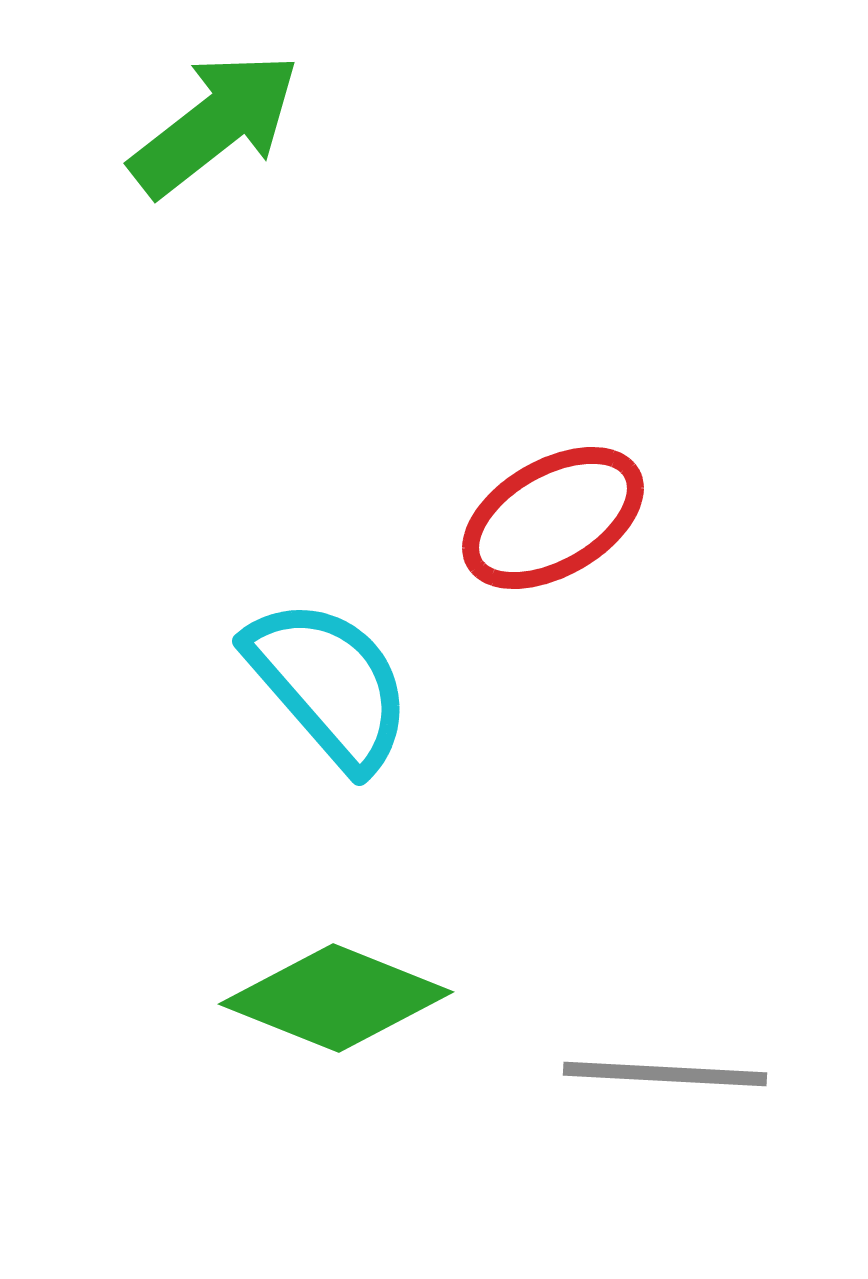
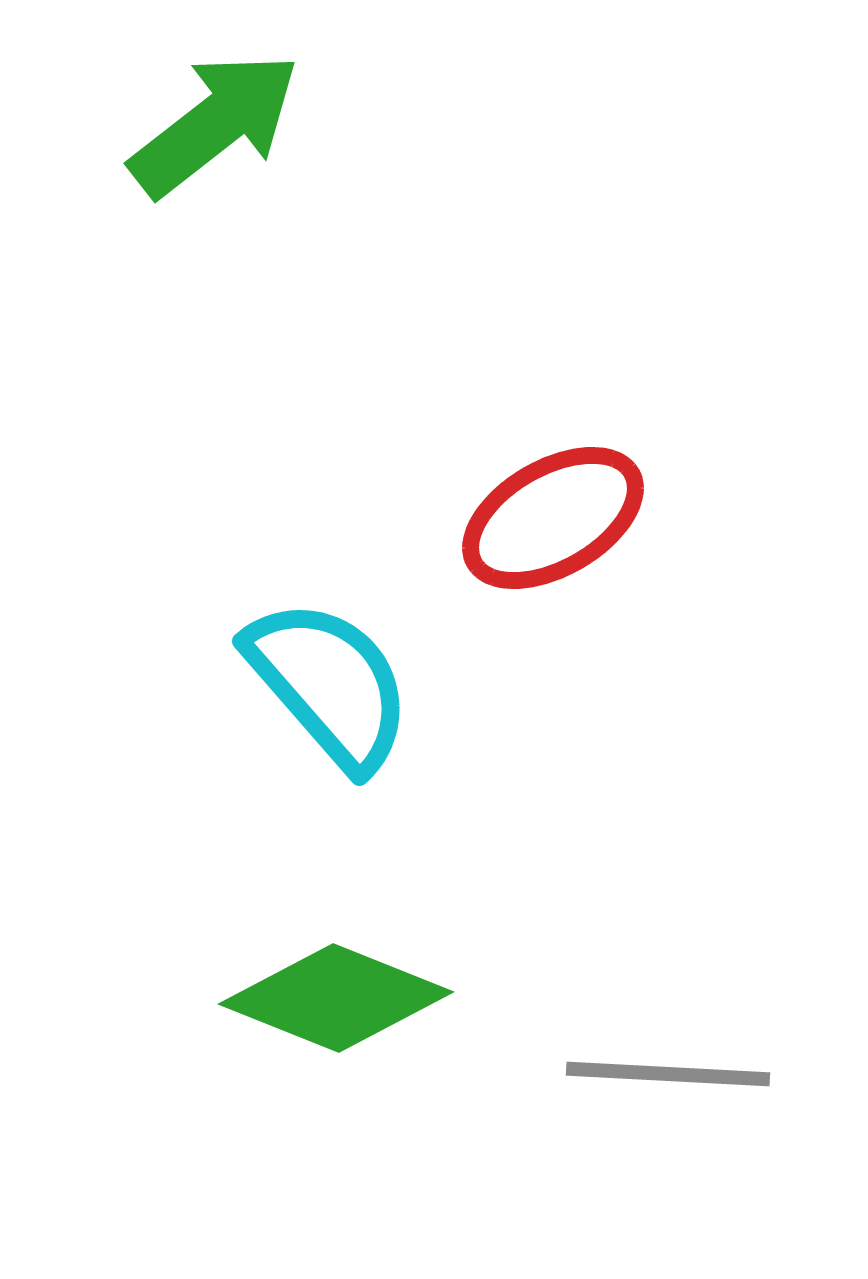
gray line: moved 3 px right
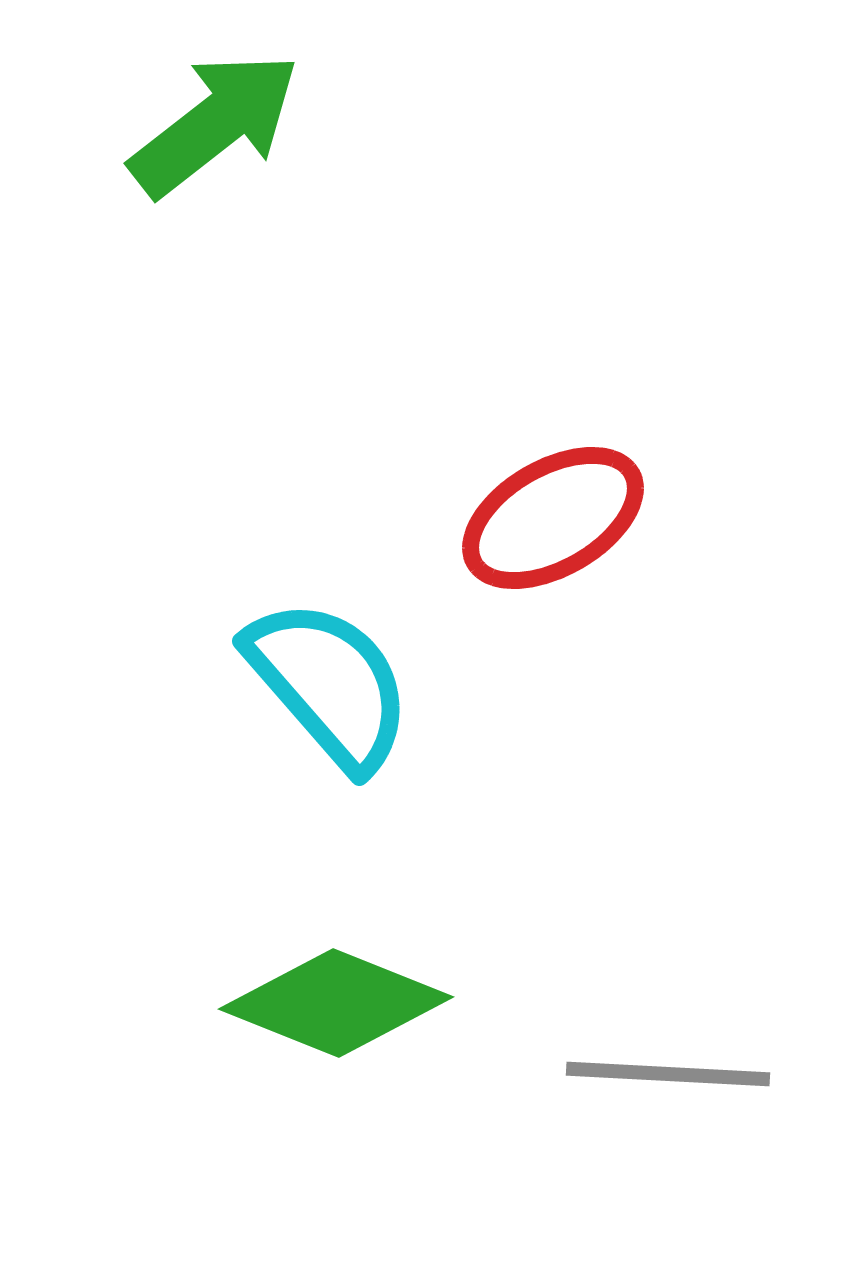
green diamond: moved 5 px down
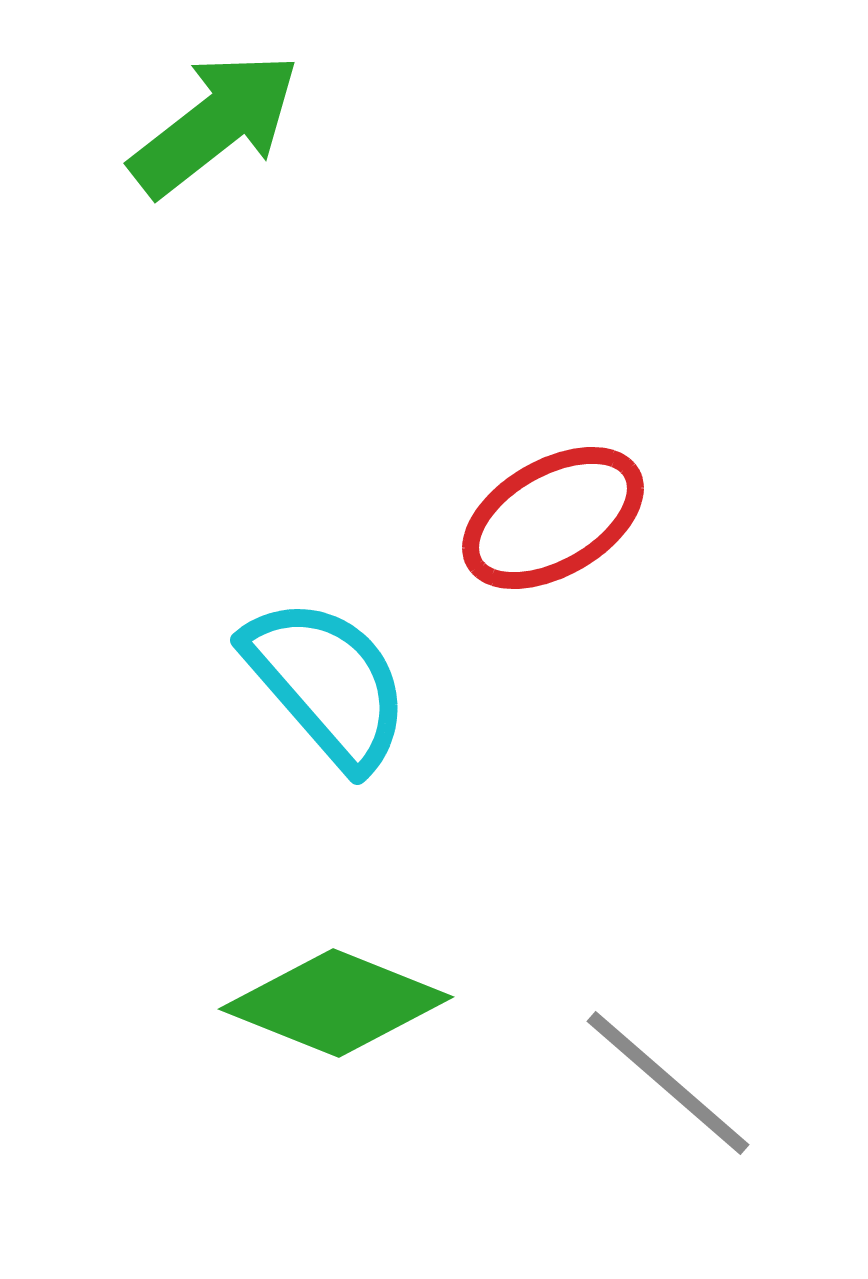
cyan semicircle: moved 2 px left, 1 px up
gray line: moved 9 px down; rotated 38 degrees clockwise
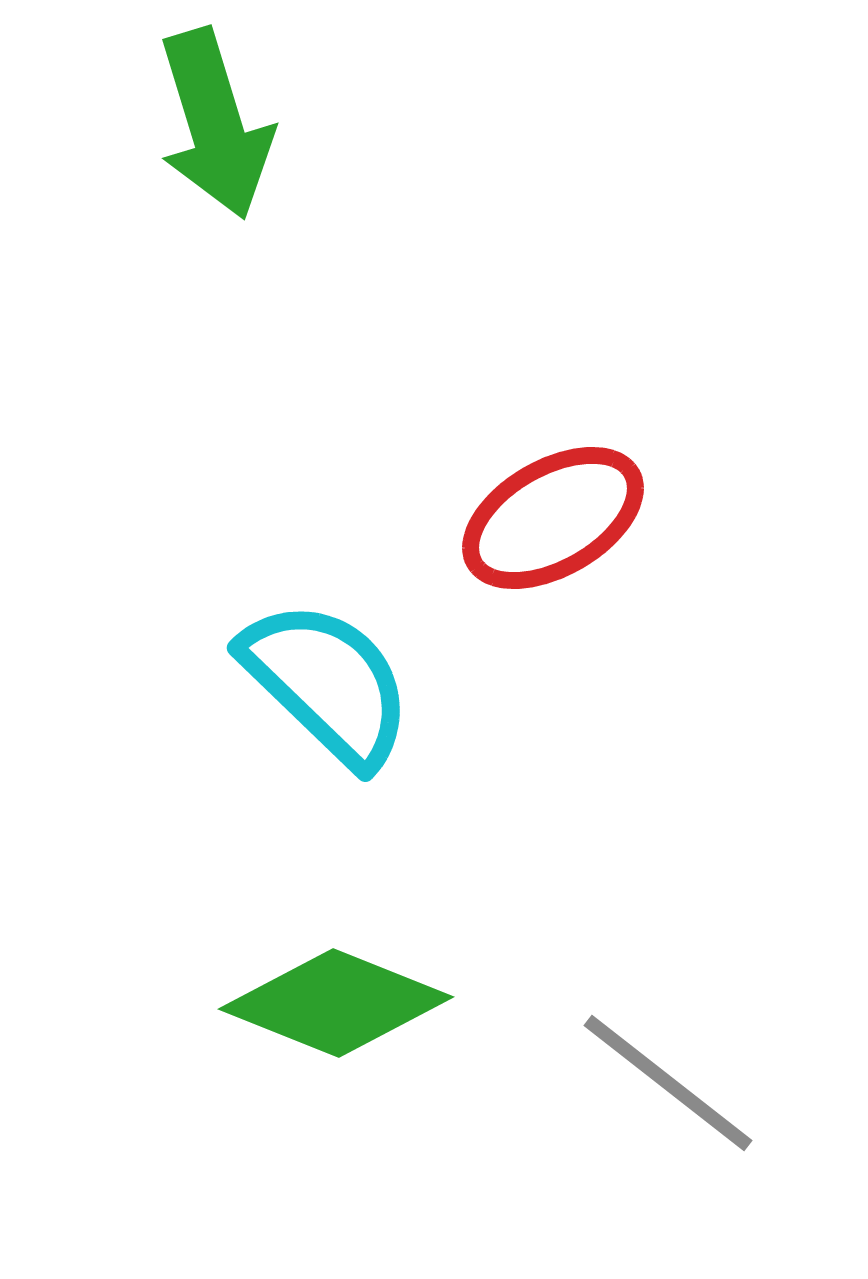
green arrow: rotated 111 degrees clockwise
cyan semicircle: rotated 5 degrees counterclockwise
gray line: rotated 3 degrees counterclockwise
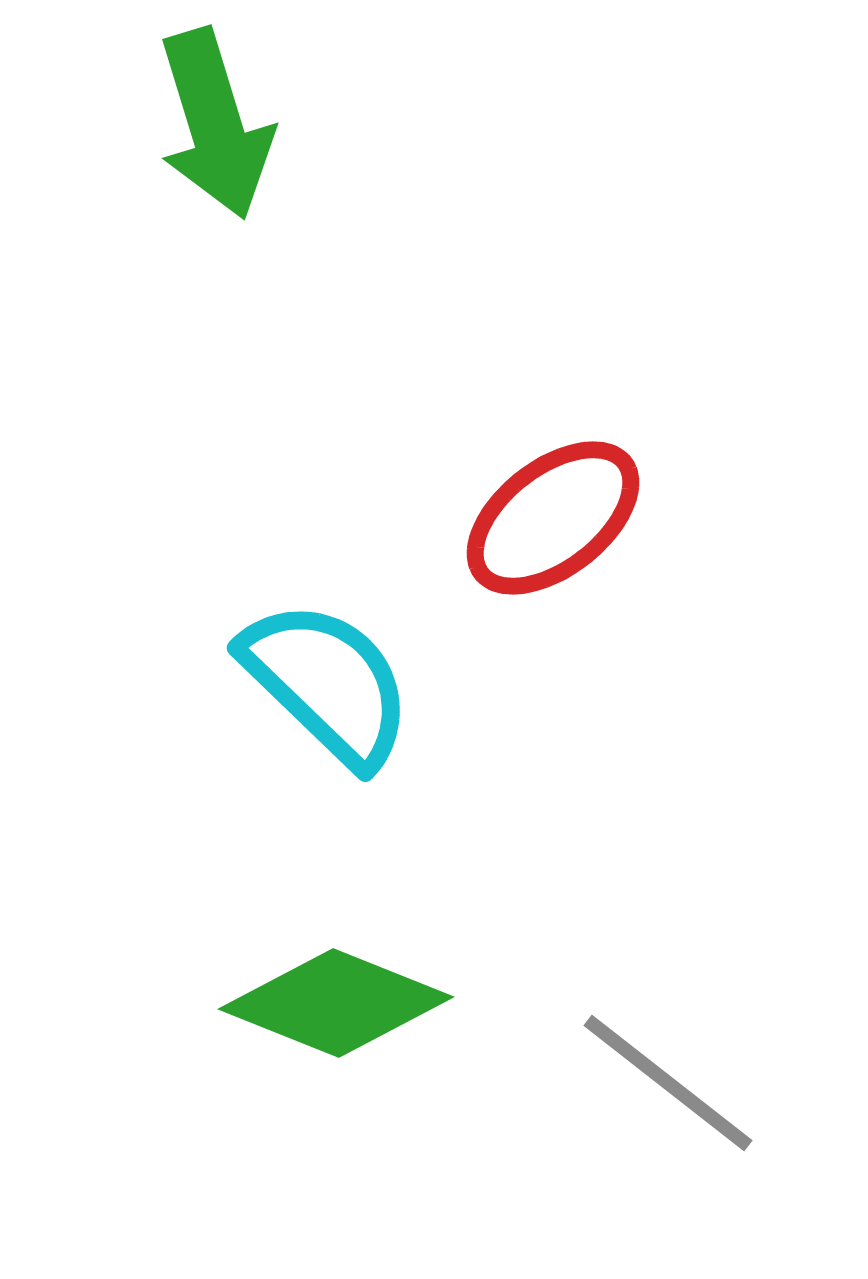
red ellipse: rotated 8 degrees counterclockwise
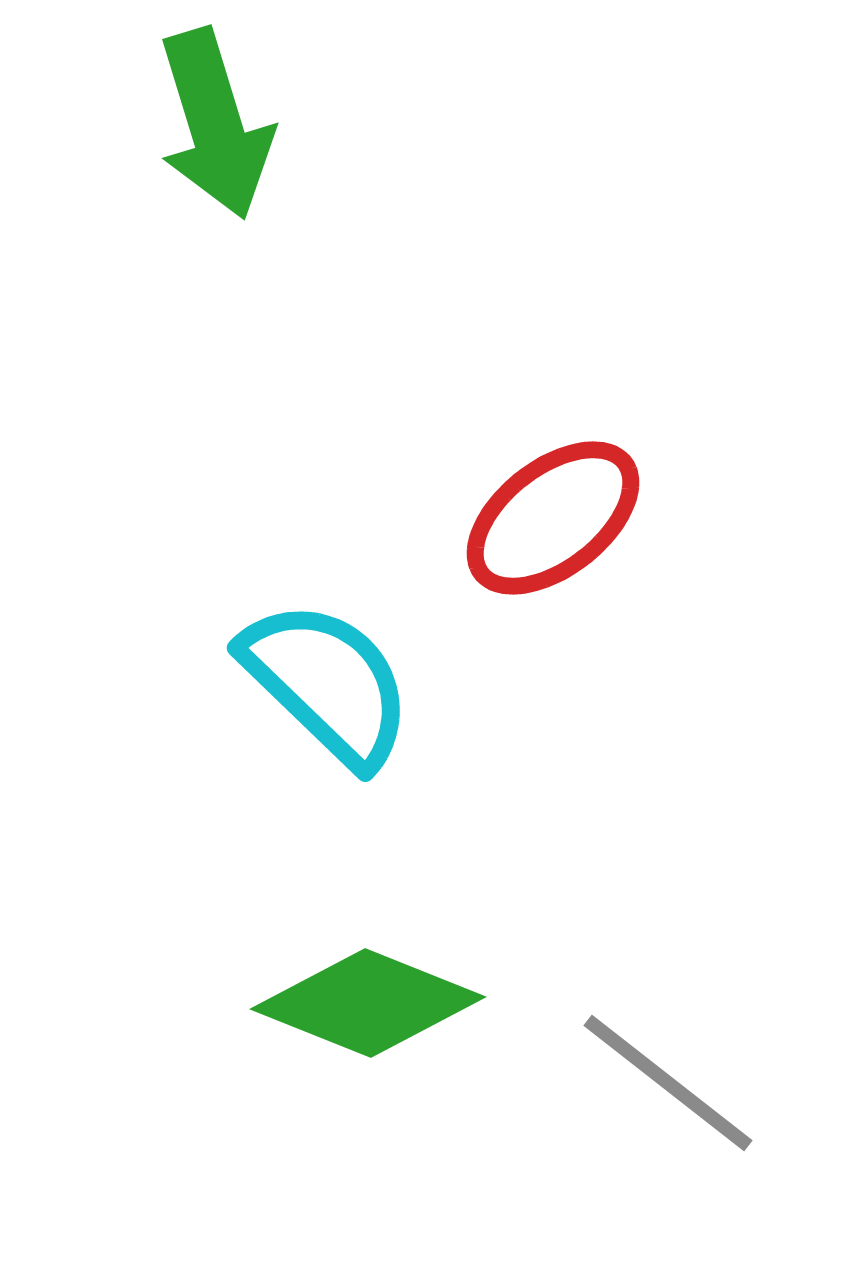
green diamond: moved 32 px right
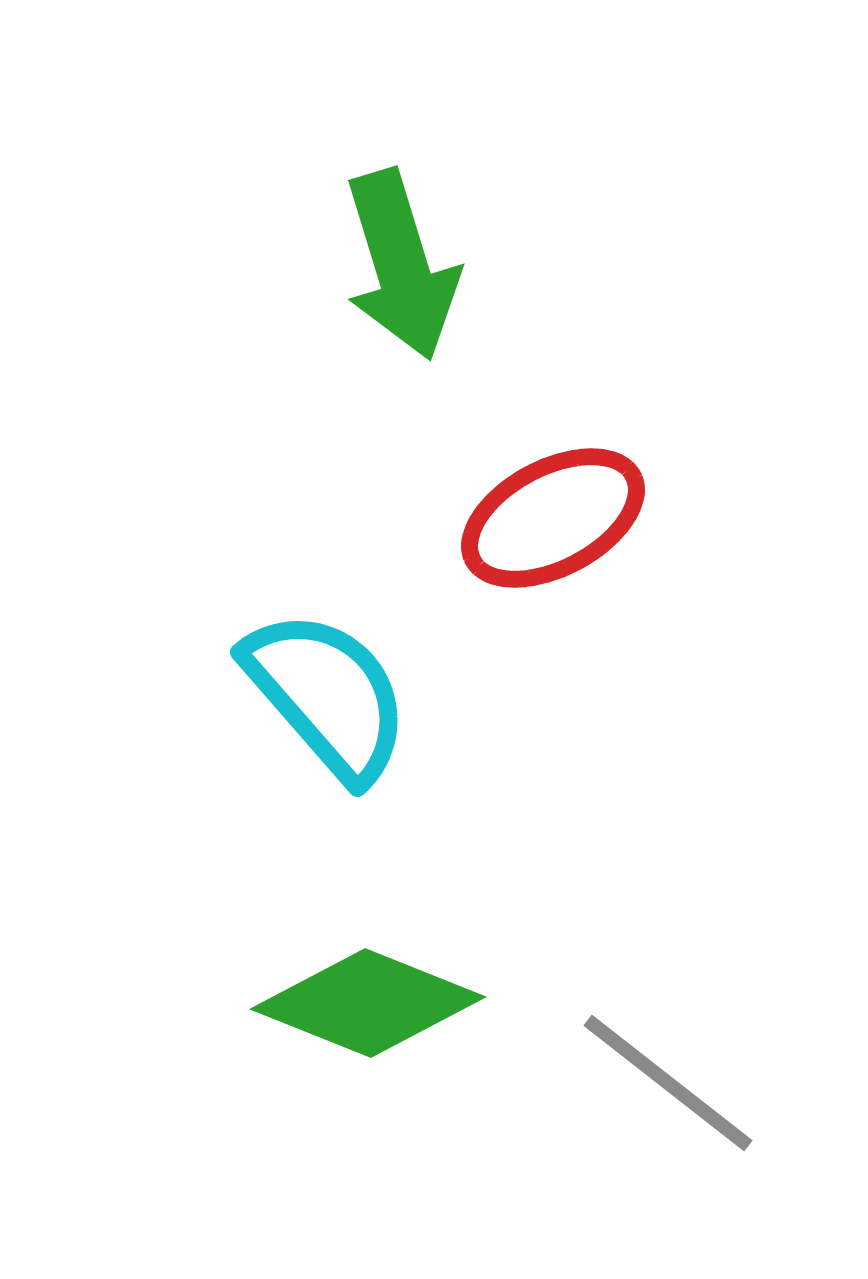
green arrow: moved 186 px right, 141 px down
red ellipse: rotated 10 degrees clockwise
cyan semicircle: moved 12 px down; rotated 5 degrees clockwise
